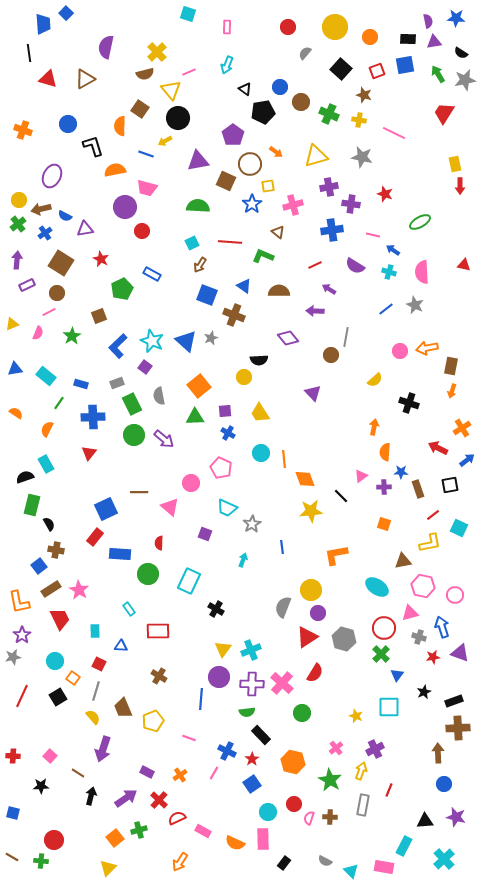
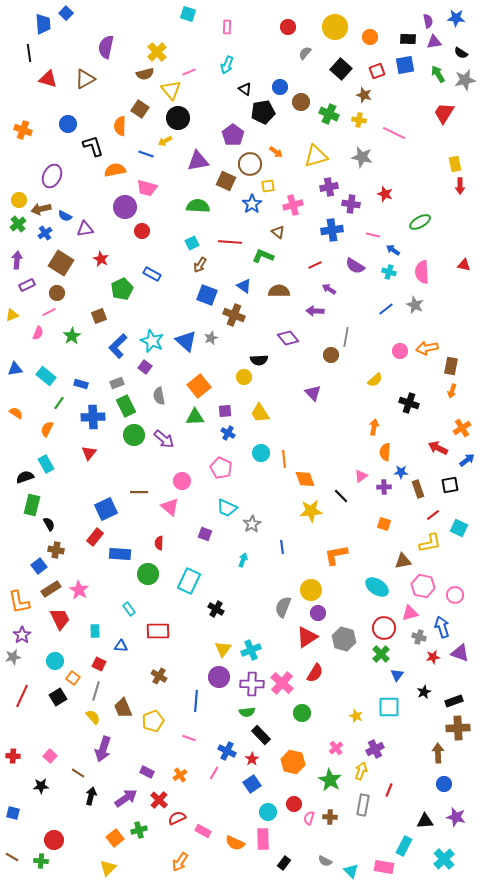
yellow triangle at (12, 324): moved 9 px up
green rectangle at (132, 404): moved 6 px left, 2 px down
pink circle at (191, 483): moved 9 px left, 2 px up
blue line at (201, 699): moved 5 px left, 2 px down
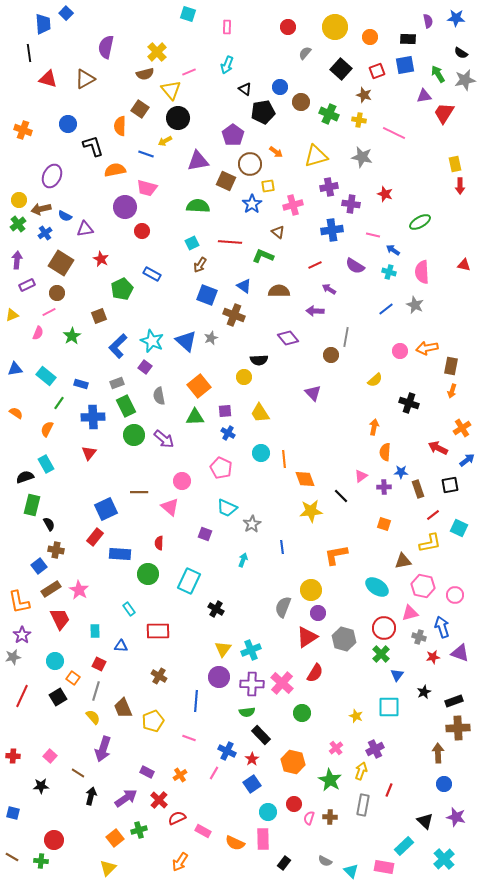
purple triangle at (434, 42): moved 10 px left, 54 px down
black triangle at (425, 821): rotated 48 degrees clockwise
cyan rectangle at (404, 846): rotated 18 degrees clockwise
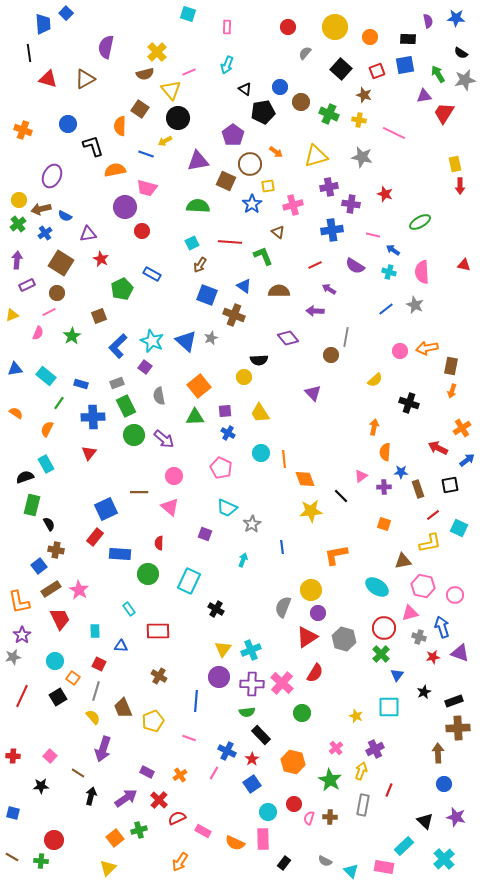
purple triangle at (85, 229): moved 3 px right, 5 px down
green L-shape at (263, 256): rotated 45 degrees clockwise
pink circle at (182, 481): moved 8 px left, 5 px up
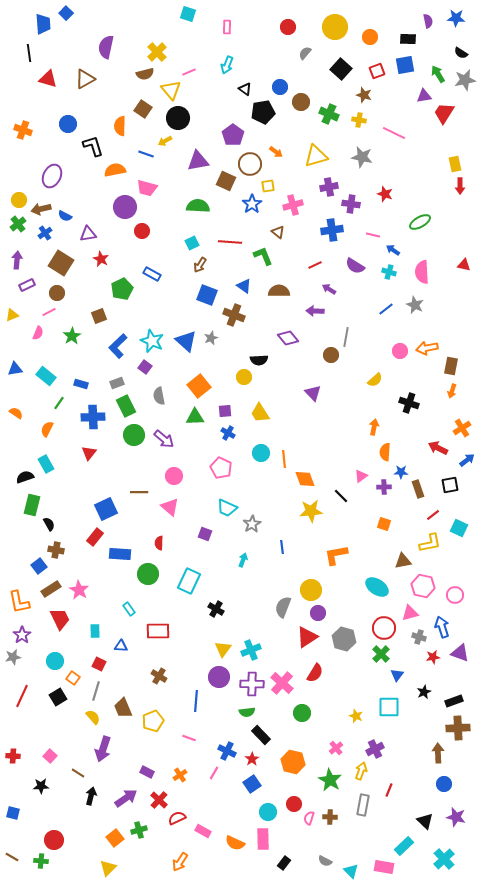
brown square at (140, 109): moved 3 px right
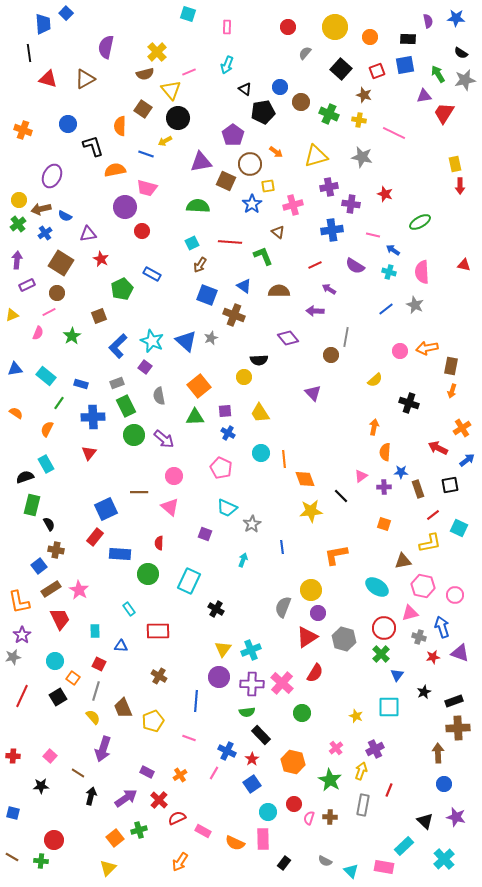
purple triangle at (198, 161): moved 3 px right, 1 px down
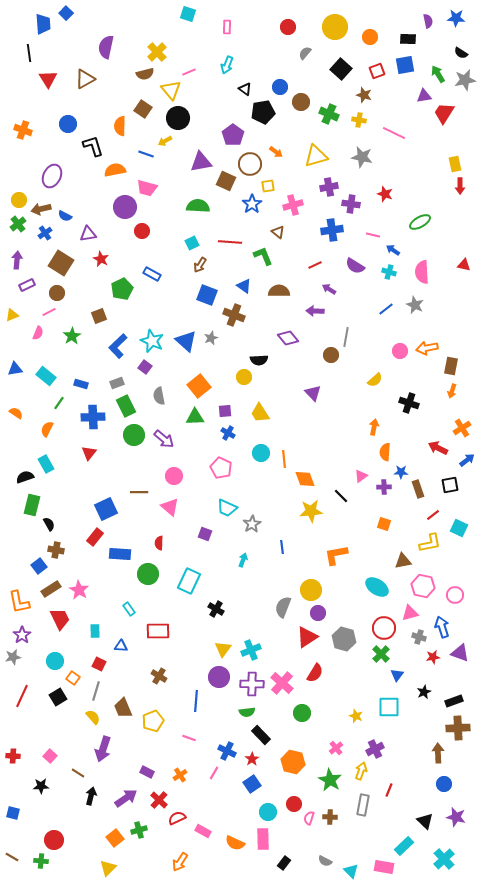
red triangle at (48, 79): rotated 42 degrees clockwise
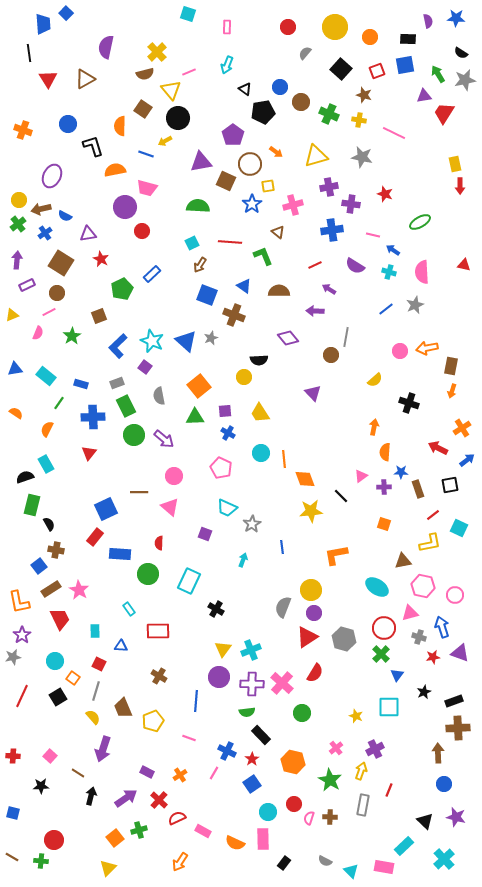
blue rectangle at (152, 274): rotated 72 degrees counterclockwise
gray star at (415, 305): rotated 24 degrees clockwise
purple circle at (318, 613): moved 4 px left
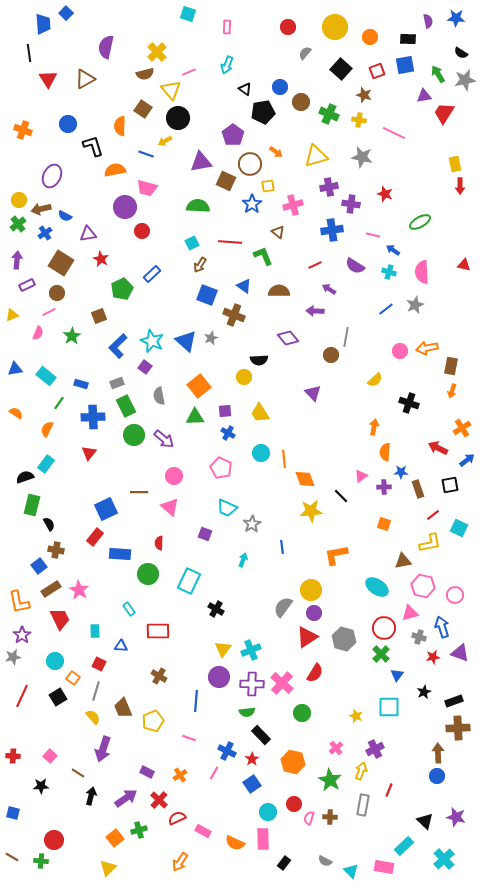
cyan rectangle at (46, 464): rotated 66 degrees clockwise
gray semicircle at (283, 607): rotated 15 degrees clockwise
blue circle at (444, 784): moved 7 px left, 8 px up
